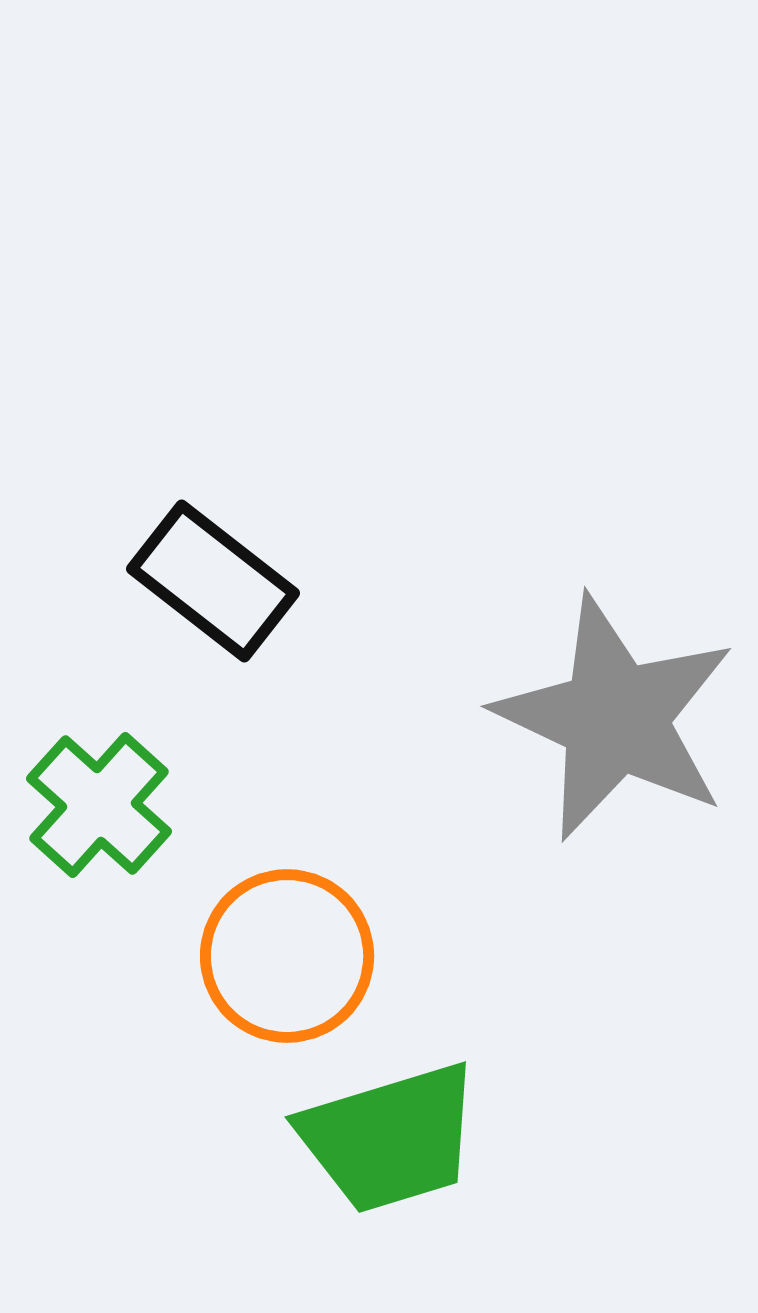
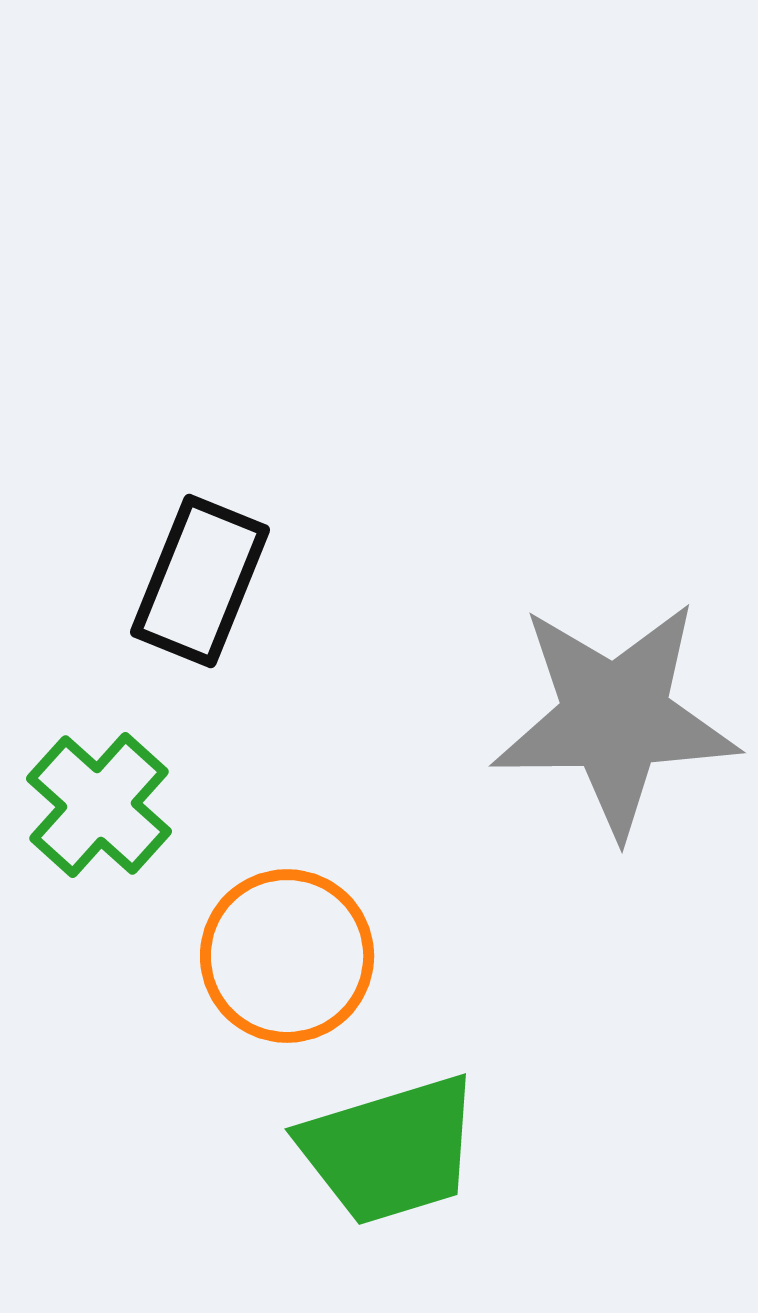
black rectangle: moved 13 px left; rotated 74 degrees clockwise
gray star: rotated 26 degrees counterclockwise
green trapezoid: moved 12 px down
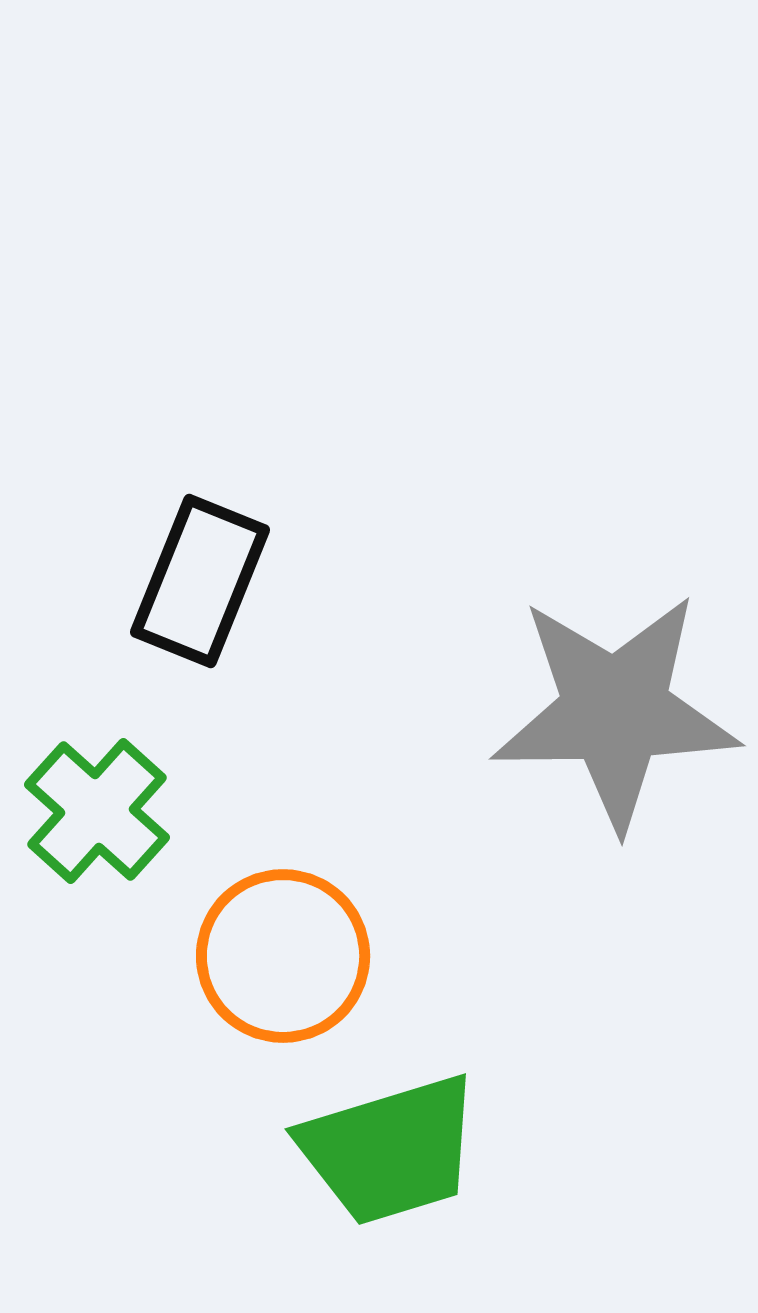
gray star: moved 7 px up
green cross: moved 2 px left, 6 px down
orange circle: moved 4 px left
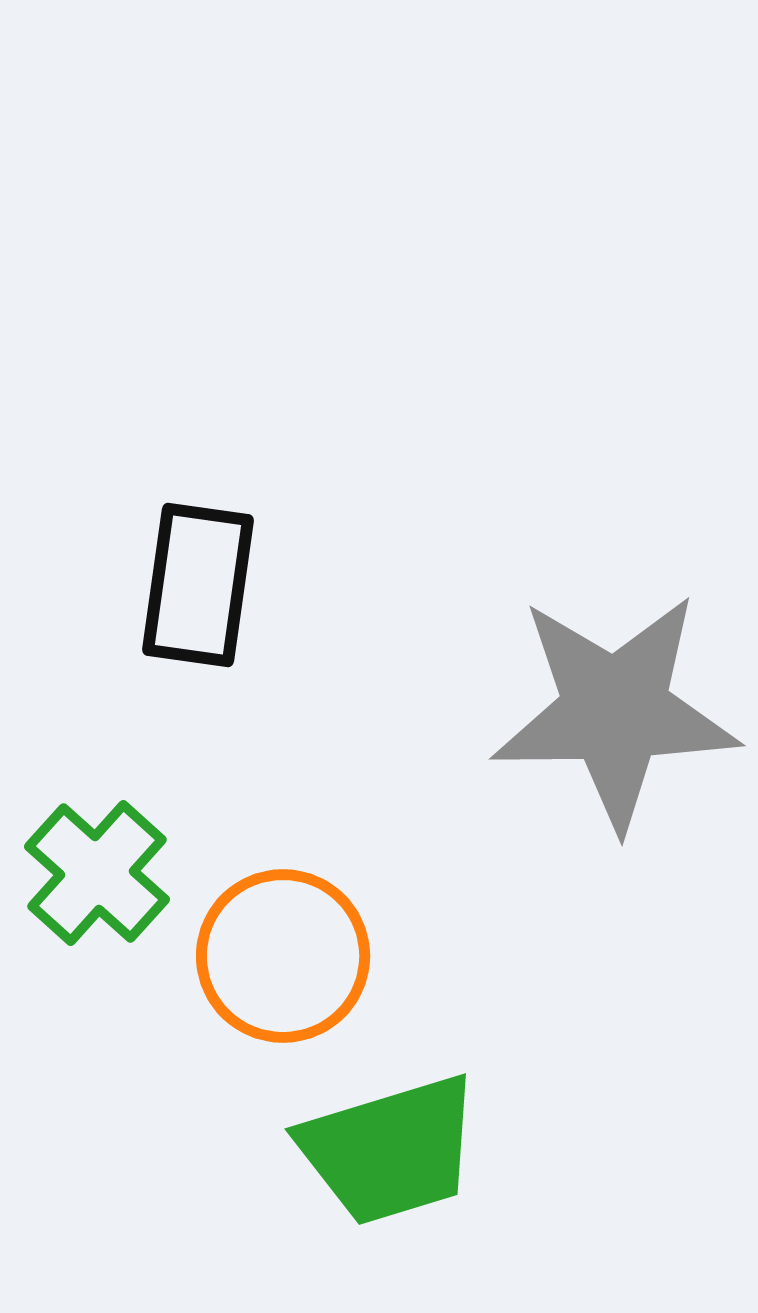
black rectangle: moved 2 px left, 4 px down; rotated 14 degrees counterclockwise
green cross: moved 62 px down
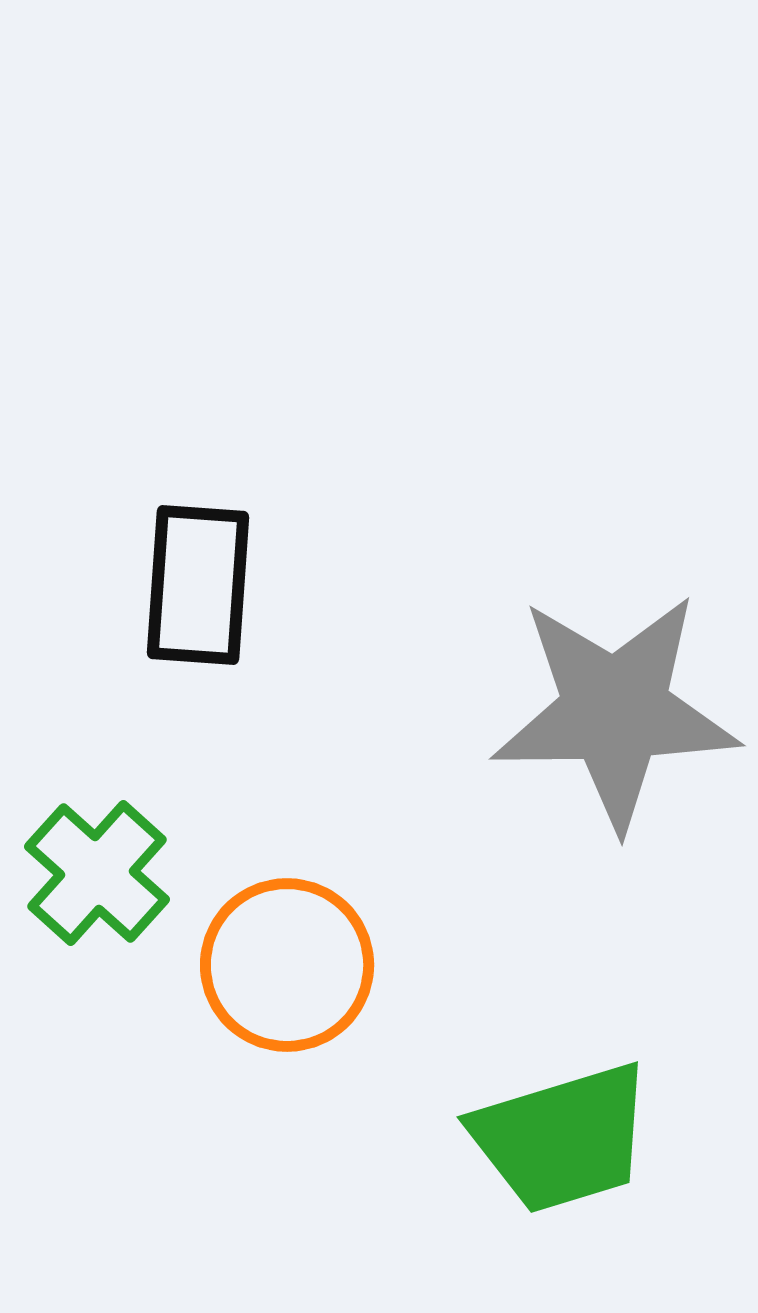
black rectangle: rotated 4 degrees counterclockwise
orange circle: moved 4 px right, 9 px down
green trapezoid: moved 172 px right, 12 px up
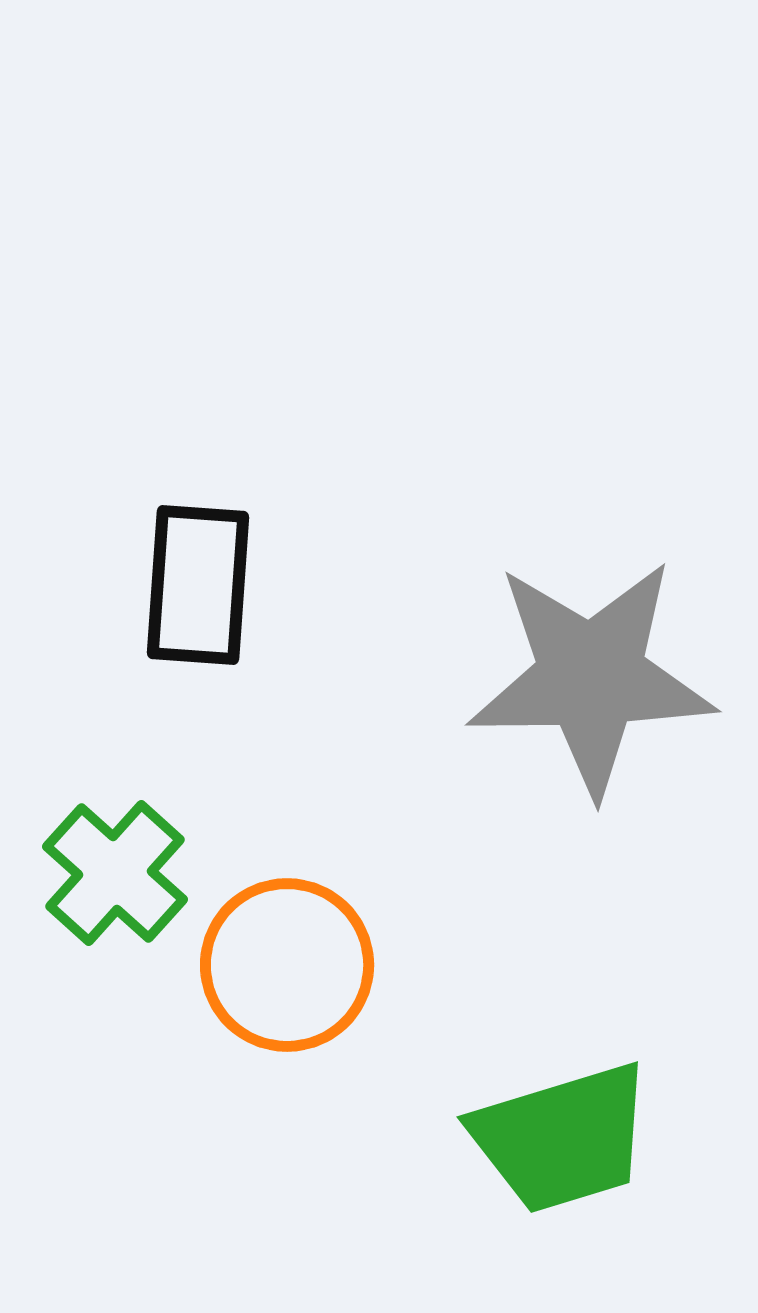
gray star: moved 24 px left, 34 px up
green cross: moved 18 px right
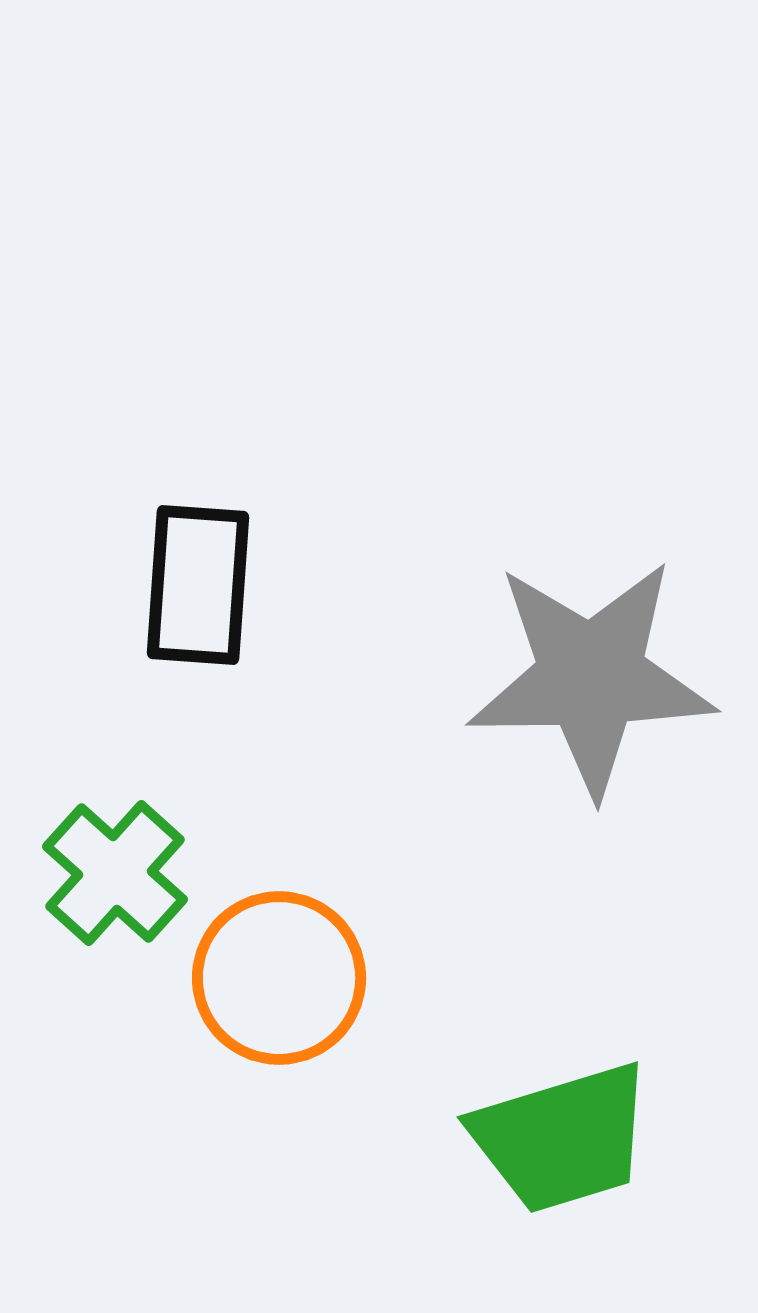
orange circle: moved 8 px left, 13 px down
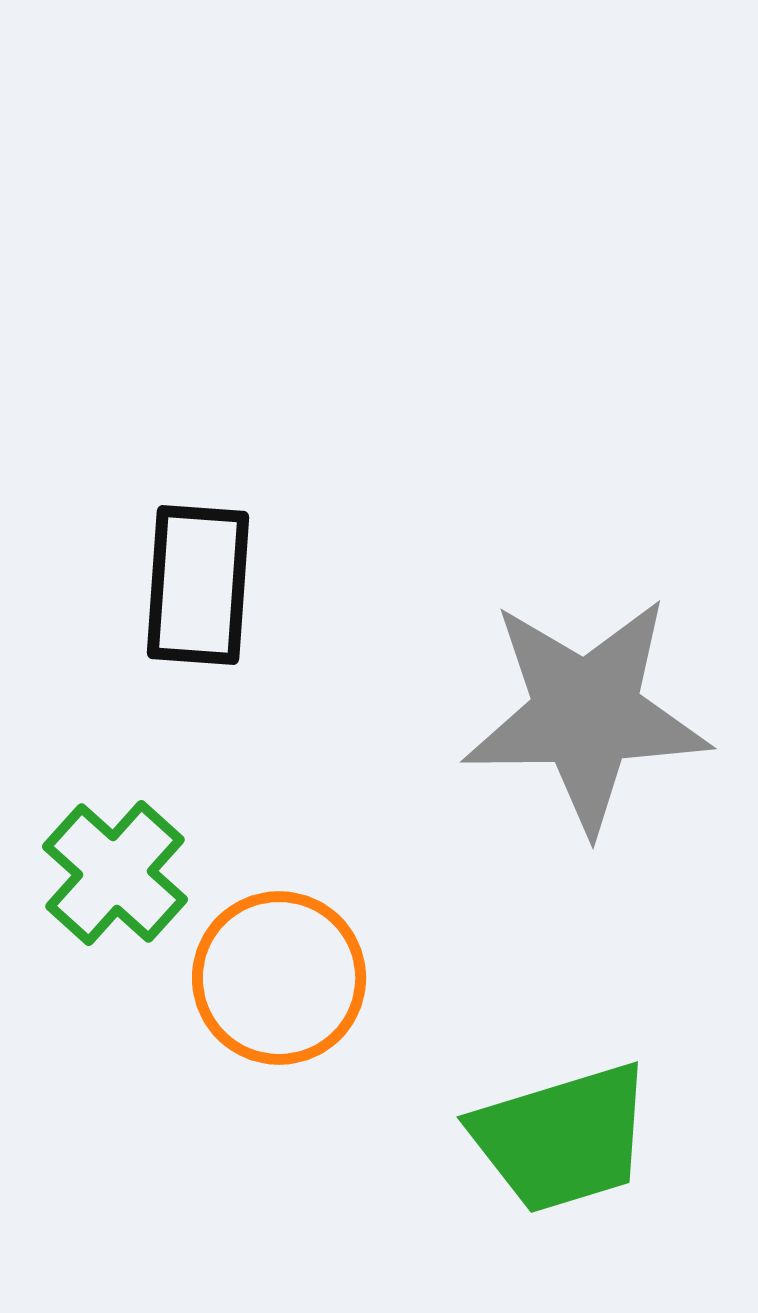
gray star: moved 5 px left, 37 px down
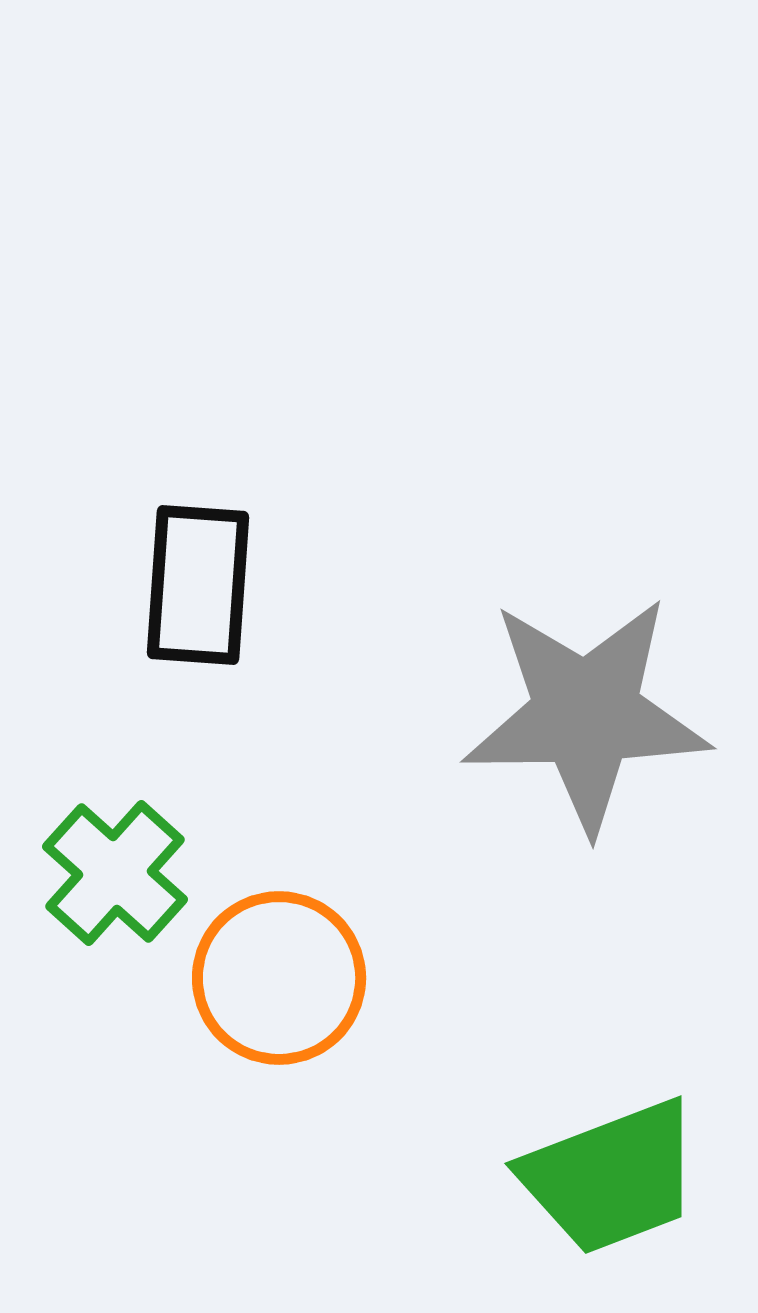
green trapezoid: moved 49 px right, 39 px down; rotated 4 degrees counterclockwise
